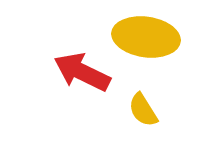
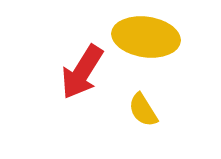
red arrow: rotated 84 degrees counterclockwise
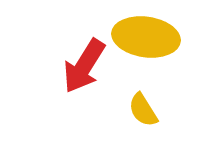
red arrow: moved 2 px right, 6 px up
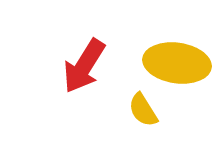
yellow ellipse: moved 31 px right, 26 px down
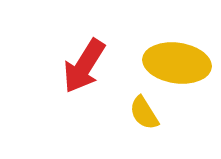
yellow semicircle: moved 1 px right, 3 px down
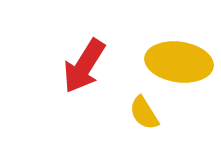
yellow ellipse: moved 2 px right, 1 px up
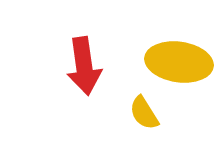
red arrow: rotated 40 degrees counterclockwise
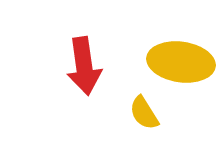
yellow ellipse: moved 2 px right
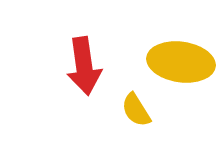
yellow semicircle: moved 8 px left, 3 px up
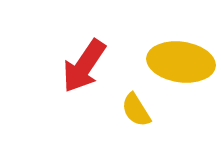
red arrow: rotated 42 degrees clockwise
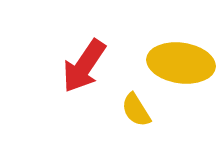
yellow ellipse: moved 1 px down
